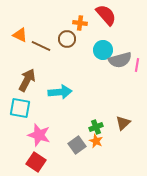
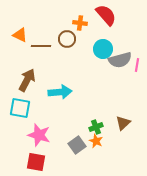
brown line: rotated 24 degrees counterclockwise
cyan circle: moved 1 px up
red square: rotated 24 degrees counterclockwise
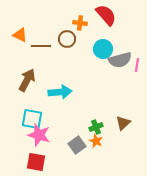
cyan square: moved 12 px right, 11 px down
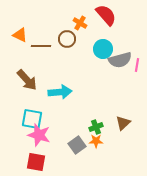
orange cross: rotated 24 degrees clockwise
brown arrow: rotated 110 degrees clockwise
orange star: rotated 24 degrees counterclockwise
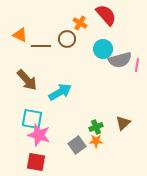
cyan arrow: rotated 25 degrees counterclockwise
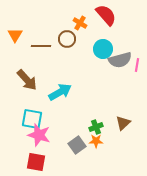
orange triangle: moved 5 px left; rotated 35 degrees clockwise
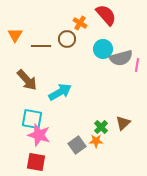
gray semicircle: moved 1 px right, 2 px up
green cross: moved 5 px right; rotated 24 degrees counterclockwise
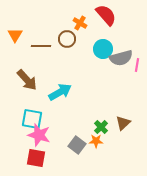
gray square: rotated 18 degrees counterclockwise
red square: moved 4 px up
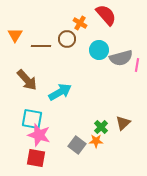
cyan circle: moved 4 px left, 1 px down
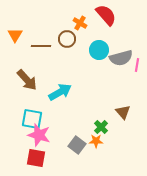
brown triangle: moved 11 px up; rotated 28 degrees counterclockwise
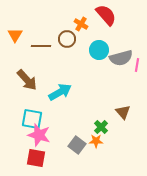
orange cross: moved 1 px right, 1 px down
